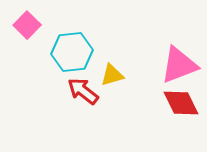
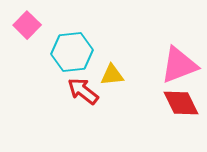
yellow triangle: rotated 10 degrees clockwise
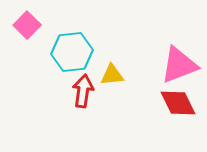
red arrow: rotated 60 degrees clockwise
red diamond: moved 3 px left
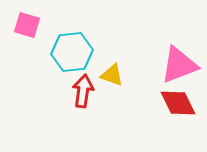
pink square: rotated 28 degrees counterclockwise
yellow triangle: rotated 25 degrees clockwise
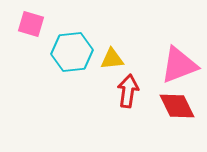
pink square: moved 4 px right, 1 px up
yellow triangle: moved 16 px up; rotated 25 degrees counterclockwise
red arrow: moved 45 px right
red diamond: moved 1 px left, 3 px down
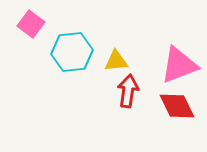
pink square: rotated 20 degrees clockwise
yellow triangle: moved 4 px right, 2 px down
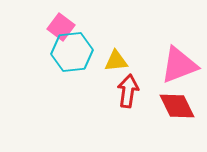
pink square: moved 30 px right, 3 px down
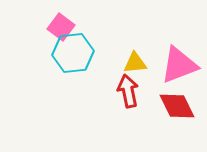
cyan hexagon: moved 1 px right, 1 px down
yellow triangle: moved 19 px right, 2 px down
red arrow: rotated 20 degrees counterclockwise
